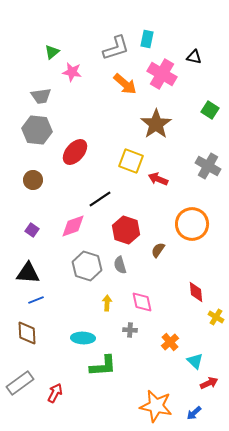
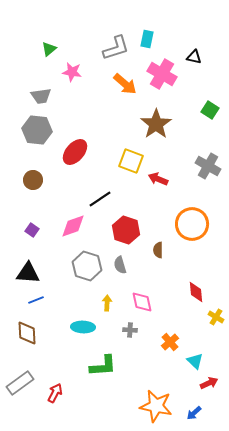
green triangle at (52, 52): moved 3 px left, 3 px up
brown semicircle at (158, 250): rotated 35 degrees counterclockwise
cyan ellipse at (83, 338): moved 11 px up
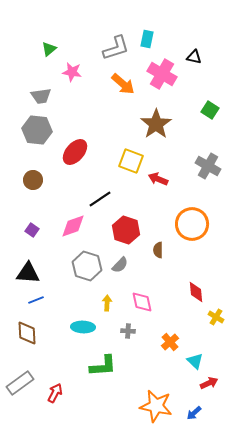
orange arrow at (125, 84): moved 2 px left
gray semicircle at (120, 265): rotated 120 degrees counterclockwise
gray cross at (130, 330): moved 2 px left, 1 px down
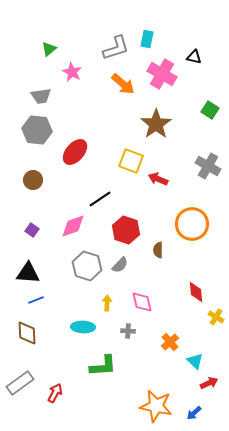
pink star at (72, 72): rotated 18 degrees clockwise
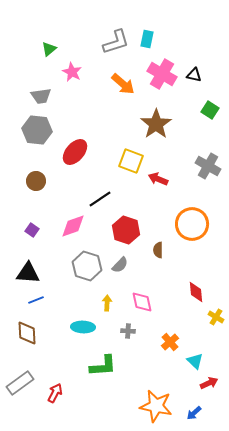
gray L-shape at (116, 48): moved 6 px up
black triangle at (194, 57): moved 18 px down
brown circle at (33, 180): moved 3 px right, 1 px down
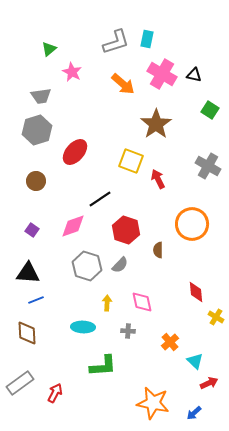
gray hexagon at (37, 130): rotated 24 degrees counterclockwise
red arrow at (158, 179): rotated 42 degrees clockwise
orange star at (156, 406): moved 3 px left, 3 px up
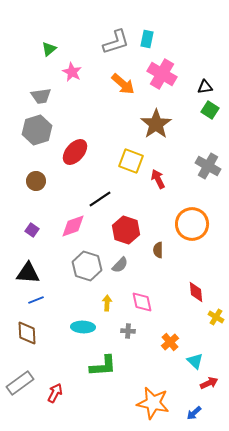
black triangle at (194, 75): moved 11 px right, 12 px down; rotated 21 degrees counterclockwise
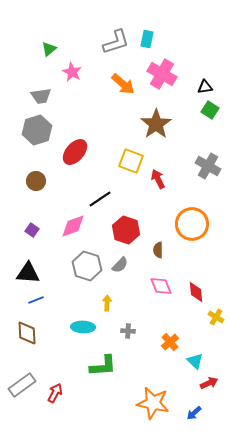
pink diamond at (142, 302): moved 19 px right, 16 px up; rotated 10 degrees counterclockwise
gray rectangle at (20, 383): moved 2 px right, 2 px down
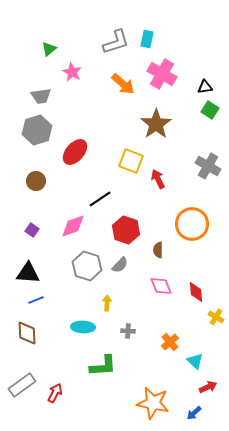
red arrow at (209, 383): moved 1 px left, 4 px down
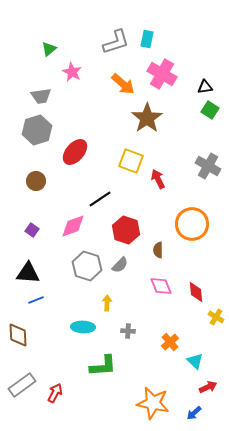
brown star at (156, 124): moved 9 px left, 6 px up
brown diamond at (27, 333): moved 9 px left, 2 px down
